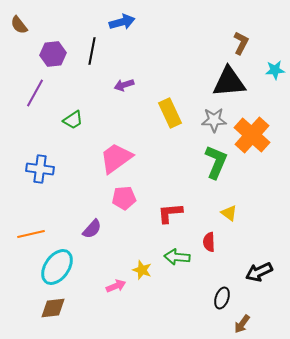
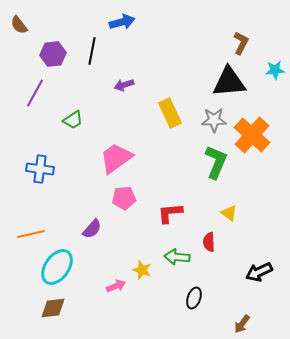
black ellipse: moved 28 px left
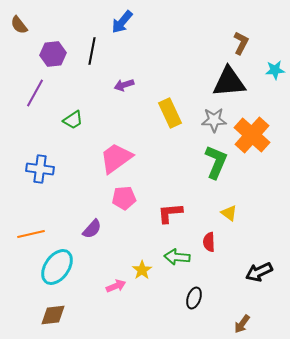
blue arrow: rotated 145 degrees clockwise
yellow star: rotated 18 degrees clockwise
brown diamond: moved 7 px down
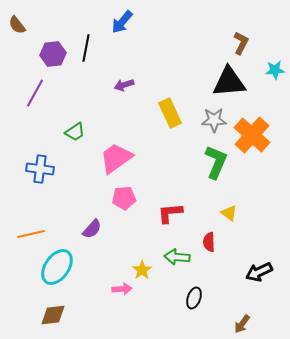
brown semicircle: moved 2 px left
black line: moved 6 px left, 3 px up
green trapezoid: moved 2 px right, 12 px down
pink arrow: moved 6 px right, 3 px down; rotated 18 degrees clockwise
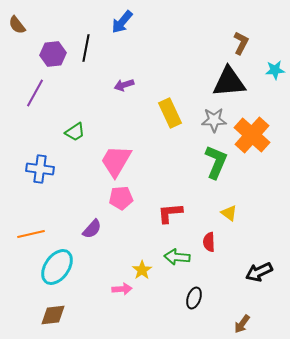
pink trapezoid: moved 3 px down; rotated 24 degrees counterclockwise
pink pentagon: moved 3 px left
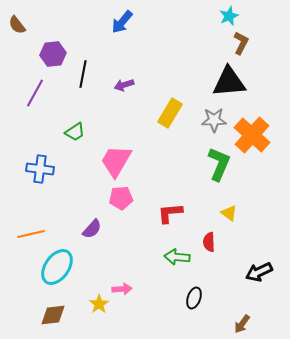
black line: moved 3 px left, 26 px down
cyan star: moved 46 px left, 54 px up; rotated 18 degrees counterclockwise
yellow rectangle: rotated 56 degrees clockwise
green L-shape: moved 3 px right, 2 px down
yellow star: moved 43 px left, 34 px down
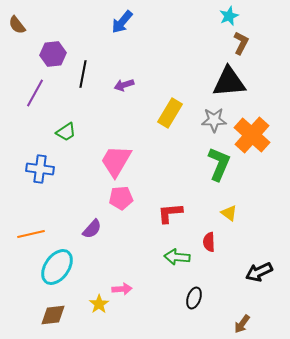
green trapezoid: moved 9 px left
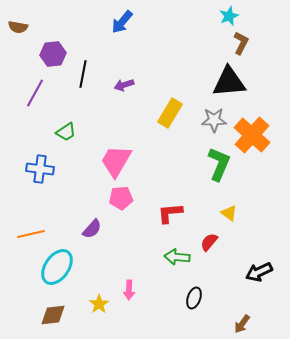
brown semicircle: moved 1 px right, 2 px down; rotated 42 degrees counterclockwise
red semicircle: rotated 42 degrees clockwise
pink arrow: moved 7 px right, 1 px down; rotated 96 degrees clockwise
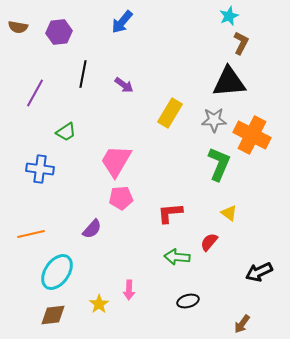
purple hexagon: moved 6 px right, 22 px up
purple arrow: rotated 126 degrees counterclockwise
orange cross: rotated 15 degrees counterclockwise
cyan ellipse: moved 5 px down
black ellipse: moved 6 px left, 3 px down; rotated 55 degrees clockwise
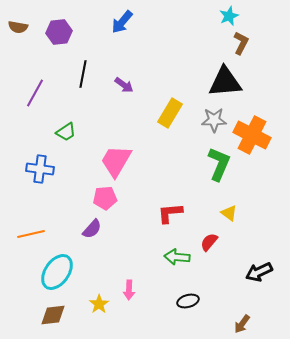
black triangle: moved 4 px left
pink pentagon: moved 16 px left
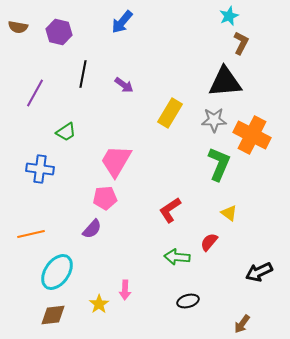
purple hexagon: rotated 20 degrees clockwise
red L-shape: moved 3 px up; rotated 28 degrees counterclockwise
pink arrow: moved 4 px left
